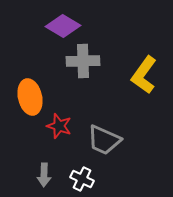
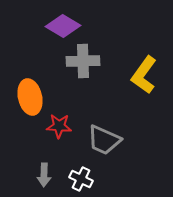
red star: rotated 15 degrees counterclockwise
white cross: moved 1 px left
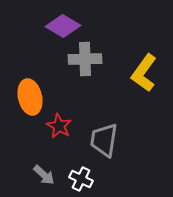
gray cross: moved 2 px right, 2 px up
yellow L-shape: moved 2 px up
red star: rotated 25 degrees clockwise
gray trapezoid: rotated 75 degrees clockwise
gray arrow: rotated 50 degrees counterclockwise
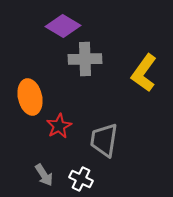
red star: rotated 15 degrees clockwise
gray arrow: rotated 15 degrees clockwise
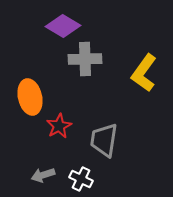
gray arrow: moved 1 px left; rotated 105 degrees clockwise
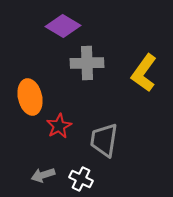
gray cross: moved 2 px right, 4 px down
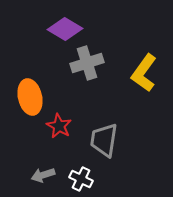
purple diamond: moved 2 px right, 3 px down
gray cross: rotated 16 degrees counterclockwise
red star: rotated 15 degrees counterclockwise
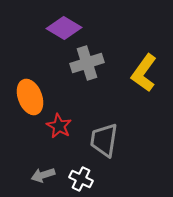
purple diamond: moved 1 px left, 1 px up
orange ellipse: rotated 8 degrees counterclockwise
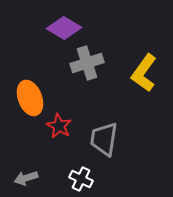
orange ellipse: moved 1 px down
gray trapezoid: moved 1 px up
gray arrow: moved 17 px left, 3 px down
